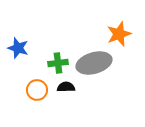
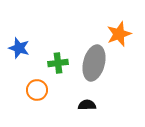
blue star: moved 1 px right
gray ellipse: rotated 60 degrees counterclockwise
black semicircle: moved 21 px right, 18 px down
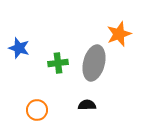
orange circle: moved 20 px down
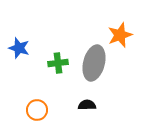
orange star: moved 1 px right, 1 px down
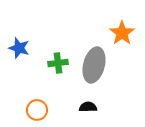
orange star: moved 2 px right, 2 px up; rotated 15 degrees counterclockwise
gray ellipse: moved 2 px down
black semicircle: moved 1 px right, 2 px down
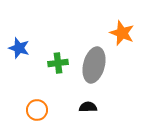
orange star: rotated 15 degrees counterclockwise
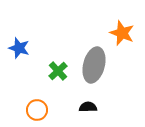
green cross: moved 8 px down; rotated 36 degrees counterclockwise
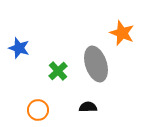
gray ellipse: moved 2 px right, 1 px up; rotated 32 degrees counterclockwise
orange circle: moved 1 px right
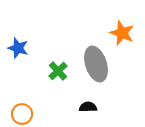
blue star: moved 1 px left
orange circle: moved 16 px left, 4 px down
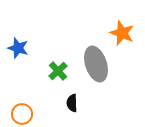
black semicircle: moved 16 px left, 4 px up; rotated 90 degrees counterclockwise
